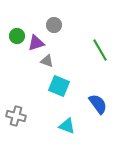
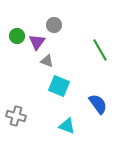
purple triangle: moved 1 px right, 1 px up; rotated 36 degrees counterclockwise
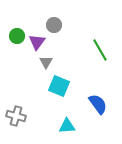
gray triangle: moved 1 px left, 1 px down; rotated 40 degrees clockwise
cyan triangle: rotated 24 degrees counterclockwise
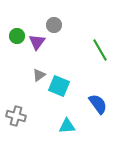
gray triangle: moved 7 px left, 13 px down; rotated 24 degrees clockwise
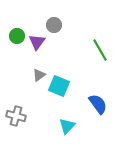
cyan triangle: rotated 42 degrees counterclockwise
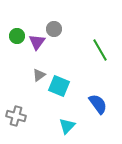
gray circle: moved 4 px down
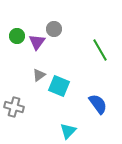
gray cross: moved 2 px left, 9 px up
cyan triangle: moved 1 px right, 5 px down
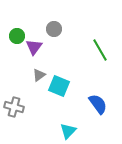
purple triangle: moved 3 px left, 5 px down
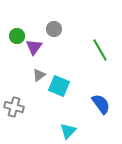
blue semicircle: moved 3 px right
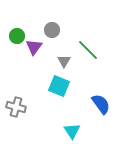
gray circle: moved 2 px left, 1 px down
green line: moved 12 px left; rotated 15 degrees counterclockwise
gray triangle: moved 25 px right, 14 px up; rotated 24 degrees counterclockwise
gray cross: moved 2 px right
cyan triangle: moved 4 px right; rotated 18 degrees counterclockwise
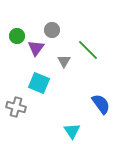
purple triangle: moved 2 px right, 1 px down
cyan square: moved 20 px left, 3 px up
